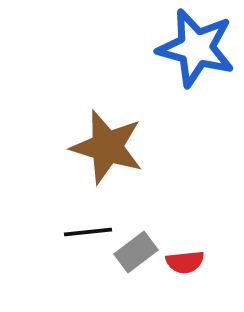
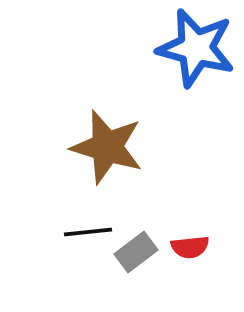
red semicircle: moved 5 px right, 15 px up
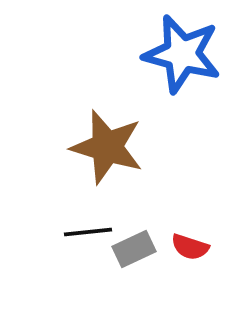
blue star: moved 14 px left, 6 px down
red semicircle: rotated 24 degrees clockwise
gray rectangle: moved 2 px left, 3 px up; rotated 12 degrees clockwise
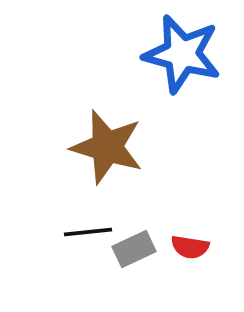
red semicircle: rotated 9 degrees counterclockwise
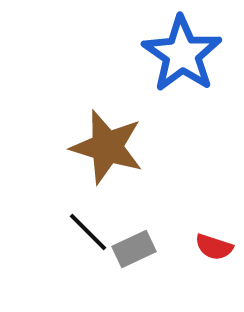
blue star: rotated 20 degrees clockwise
black line: rotated 51 degrees clockwise
red semicircle: moved 24 px right; rotated 9 degrees clockwise
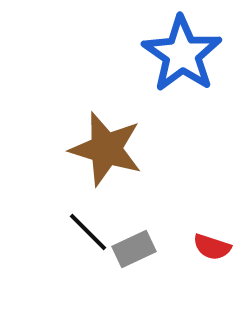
brown star: moved 1 px left, 2 px down
red semicircle: moved 2 px left
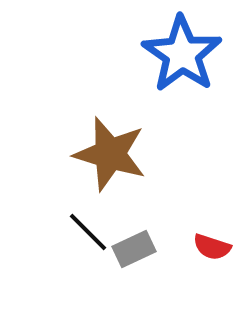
brown star: moved 4 px right, 5 px down
